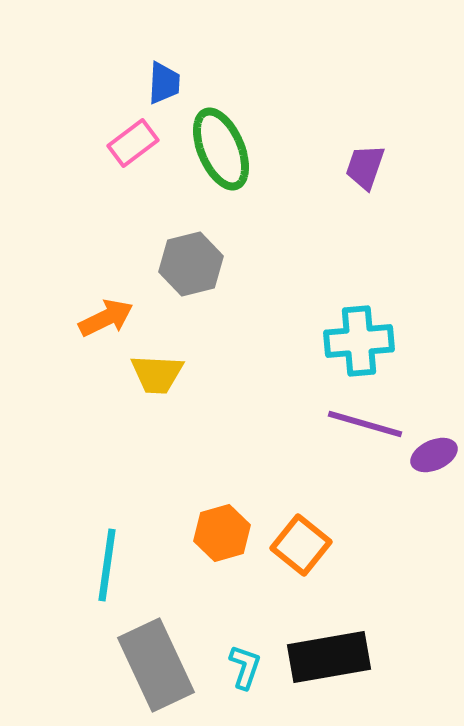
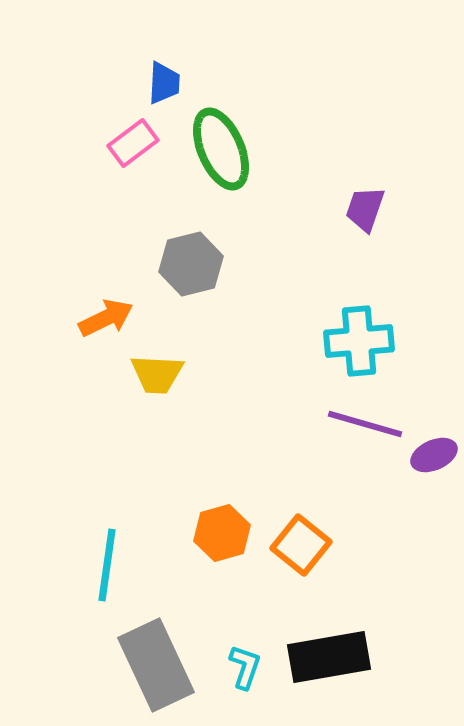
purple trapezoid: moved 42 px down
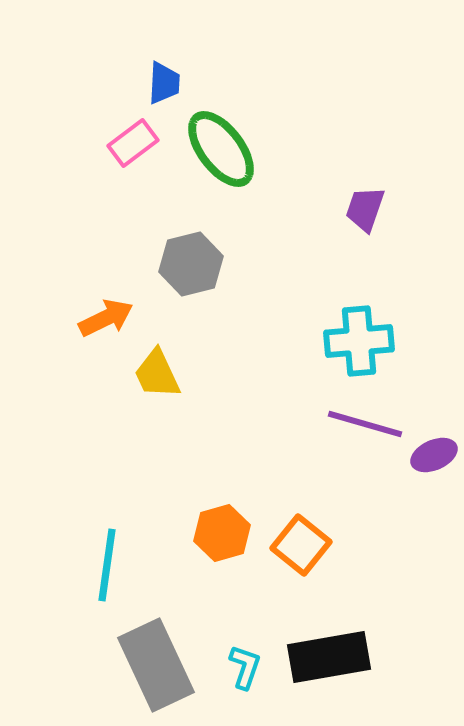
green ellipse: rotated 14 degrees counterclockwise
yellow trapezoid: rotated 62 degrees clockwise
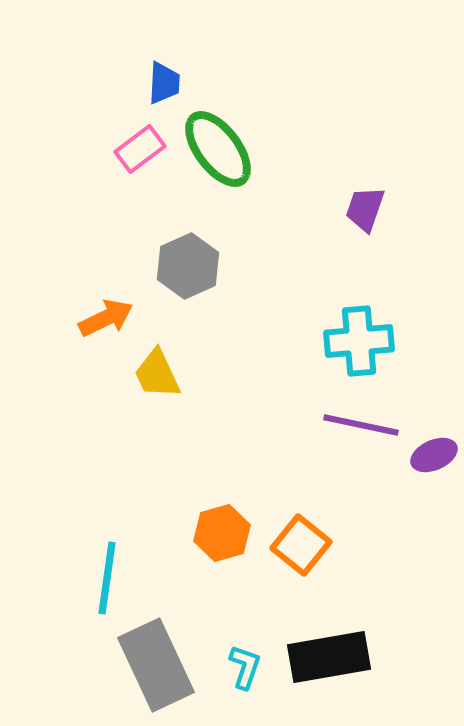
pink rectangle: moved 7 px right, 6 px down
green ellipse: moved 3 px left
gray hexagon: moved 3 px left, 2 px down; rotated 10 degrees counterclockwise
purple line: moved 4 px left, 1 px down; rotated 4 degrees counterclockwise
cyan line: moved 13 px down
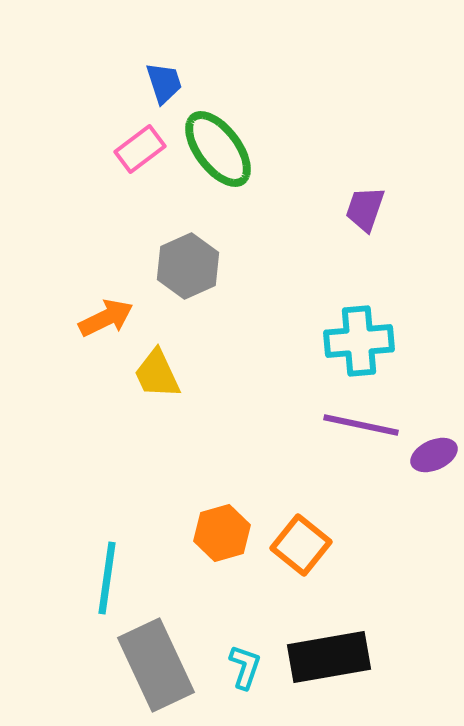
blue trapezoid: rotated 21 degrees counterclockwise
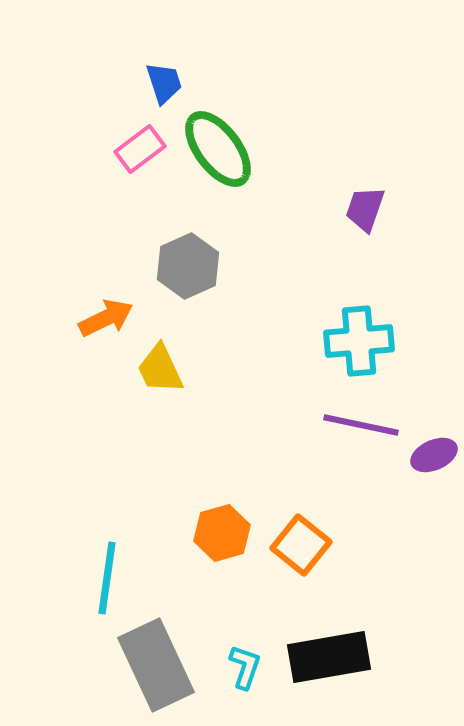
yellow trapezoid: moved 3 px right, 5 px up
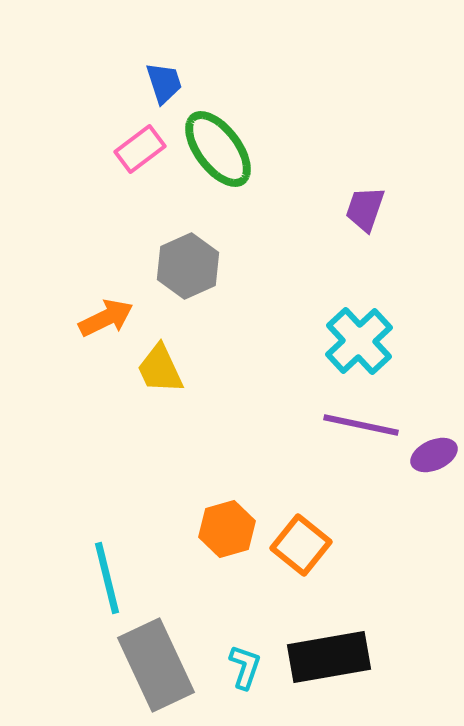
cyan cross: rotated 38 degrees counterclockwise
orange hexagon: moved 5 px right, 4 px up
cyan line: rotated 22 degrees counterclockwise
